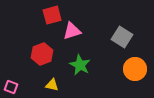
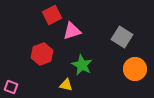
red square: rotated 12 degrees counterclockwise
green star: moved 2 px right
yellow triangle: moved 14 px right
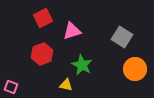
red square: moved 9 px left, 3 px down
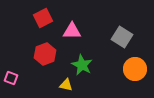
pink triangle: rotated 18 degrees clockwise
red hexagon: moved 3 px right
pink square: moved 9 px up
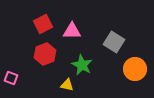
red square: moved 6 px down
gray square: moved 8 px left, 5 px down
yellow triangle: moved 1 px right
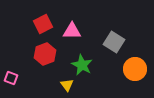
yellow triangle: rotated 40 degrees clockwise
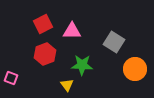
green star: rotated 25 degrees counterclockwise
